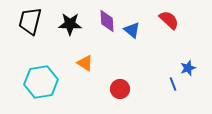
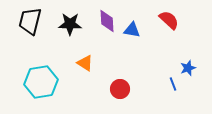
blue triangle: rotated 30 degrees counterclockwise
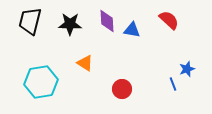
blue star: moved 1 px left, 1 px down
red circle: moved 2 px right
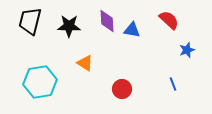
black star: moved 1 px left, 2 px down
blue star: moved 19 px up
cyan hexagon: moved 1 px left
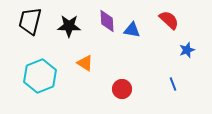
cyan hexagon: moved 6 px up; rotated 12 degrees counterclockwise
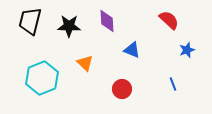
blue triangle: moved 20 px down; rotated 12 degrees clockwise
orange triangle: rotated 12 degrees clockwise
cyan hexagon: moved 2 px right, 2 px down
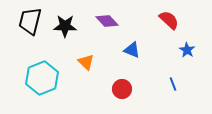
purple diamond: rotated 40 degrees counterclockwise
black star: moved 4 px left
blue star: rotated 21 degrees counterclockwise
orange triangle: moved 1 px right, 1 px up
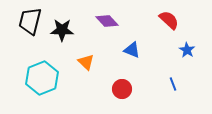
black star: moved 3 px left, 4 px down
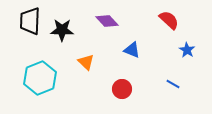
black trapezoid: rotated 12 degrees counterclockwise
cyan hexagon: moved 2 px left
blue line: rotated 40 degrees counterclockwise
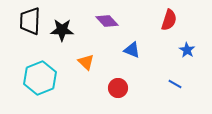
red semicircle: rotated 65 degrees clockwise
blue line: moved 2 px right
red circle: moved 4 px left, 1 px up
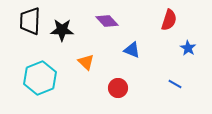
blue star: moved 1 px right, 2 px up
